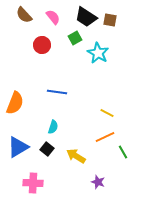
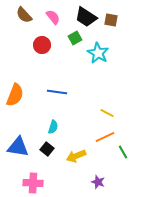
brown square: moved 1 px right
orange semicircle: moved 8 px up
blue triangle: rotated 40 degrees clockwise
yellow arrow: rotated 54 degrees counterclockwise
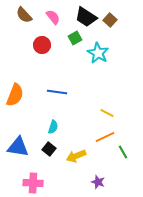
brown square: moved 1 px left; rotated 32 degrees clockwise
black square: moved 2 px right
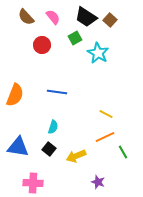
brown semicircle: moved 2 px right, 2 px down
yellow line: moved 1 px left, 1 px down
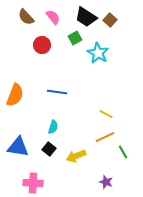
purple star: moved 8 px right
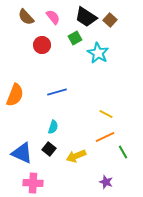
blue line: rotated 24 degrees counterclockwise
blue triangle: moved 4 px right, 6 px down; rotated 15 degrees clockwise
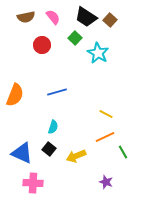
brown semicircle: rotated 60 degrees counterclockwise
green square: rotated 16 degrees counterclockwise
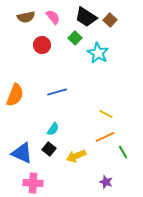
cyan semicircle: moved 2 px down; rotated 16 degrees clockwise
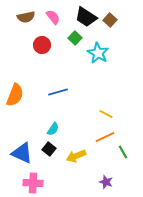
blue line: moved 1 px right
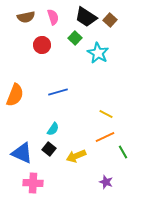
pink semicircle: rotated 21 degrees clockwise
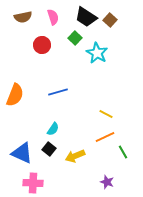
brown semicircle: moved 3 px left
cyan star: moved 1 px left
yellow arrow: moved 1 px left
purple star: moved 1 px right
